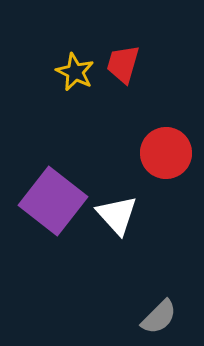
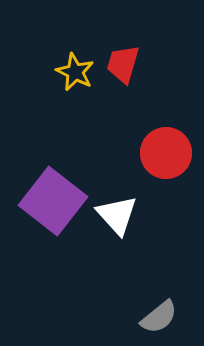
gray semicircle: rotated 6 degrees clockwise
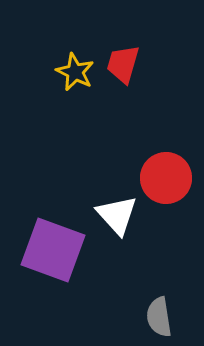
red circle: moved 25 px down
purple square: moved 49 px down; rotated 18 degrees counterclockwise
gray semicircle: rotated 120 degrees clockwise
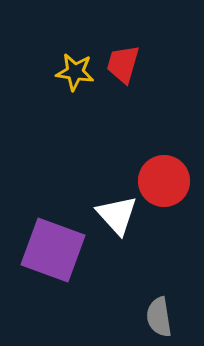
yellow star: rotated 18 degrees counterclockwise
red circle: moved 2 px left, 3 px down
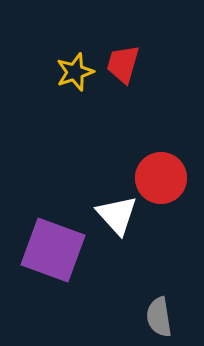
yellow star: rotated 27 degrees counterclockwise
red circle: moved 3 px left, 3 px up
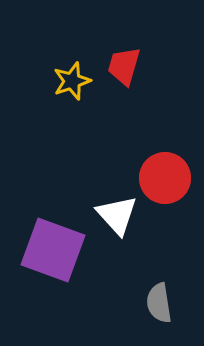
red trapezoid: moved 1 px right, 2 px down
yellow star: moved 3 px left, 9 px down
red circle: moved 4 px right
gray semicircle: moved 14 px up
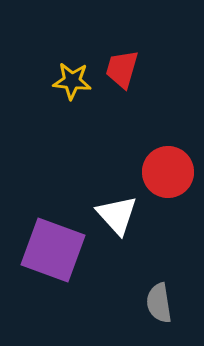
red trapezoid: moved 2 px left, 3 px down
yellow star: rotated 24 degrees clockwise
red circle: moved 3 px right, 6 px up
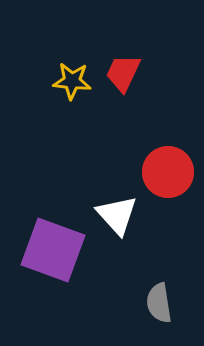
red trapezoid: moved 1 px right, 4 px down; rotated 9 degrees clockwise
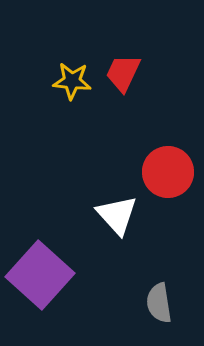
purple square: moved 13 px left, 25 px down; rotated 22 degrees clockwise
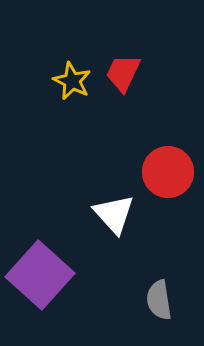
yellow star: rotated 21 degrees clockwise
white triangle: moved 3 px left, 1 px up
gray semicircle: moved 3 px up
